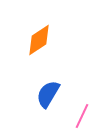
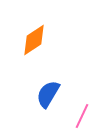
orange diamond: moved 5 px left
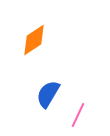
pink line: moved 4 px left, 1 px up
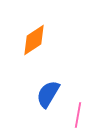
pink line: rotated 15 degrees counterclockwise
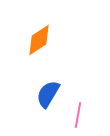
orange diamond: moved 5 px right
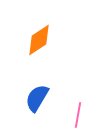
blue semicircle: moved 11 px left, 4 px down
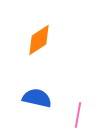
blue semicircle: rotated 72 degrees clockwise
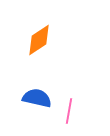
pink line: moved 9 px left, 4 px up
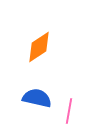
orange diamond: moved 7 px down
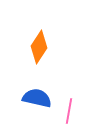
orange diamond: rotated 24 degrees counterclockwise
